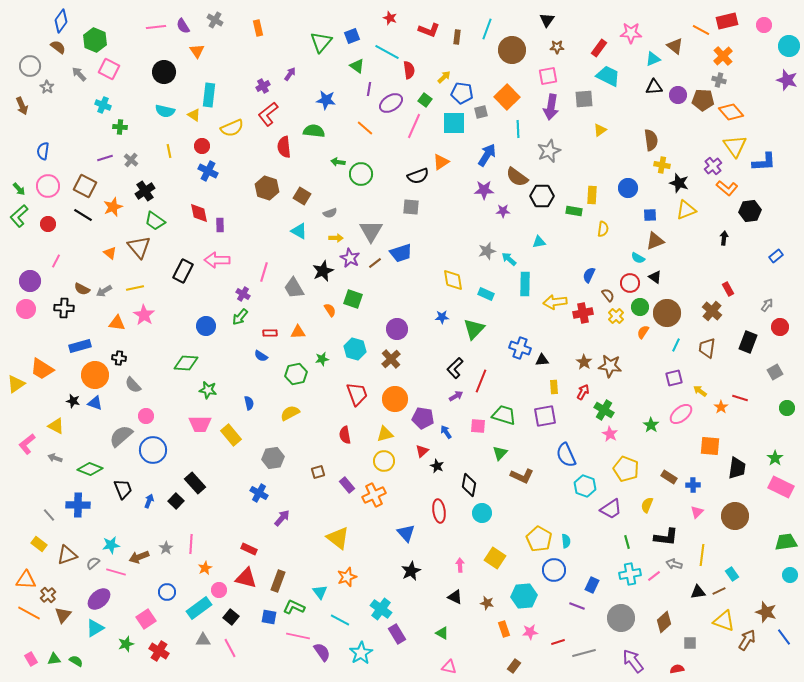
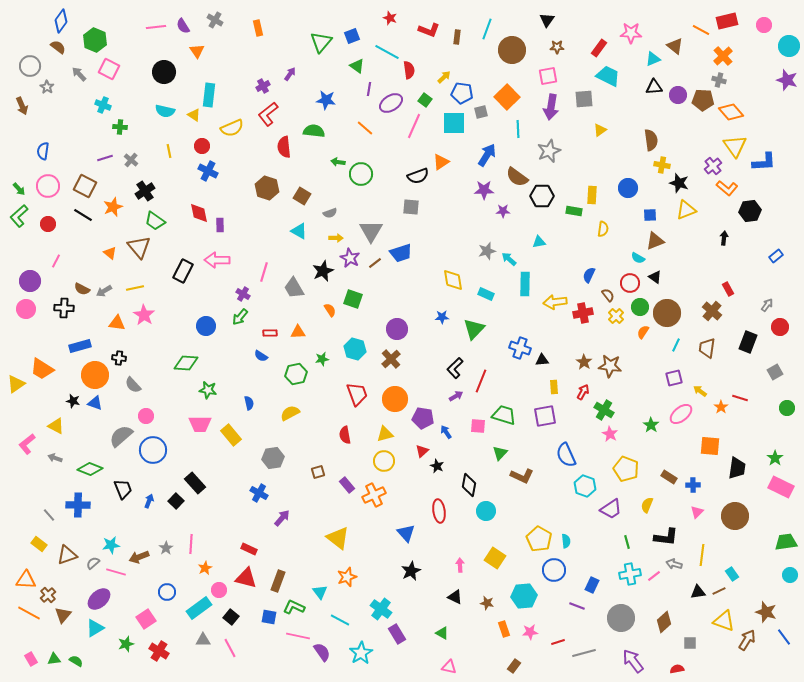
cyan circle at (482, 513): moved 4 px right, 2 px up
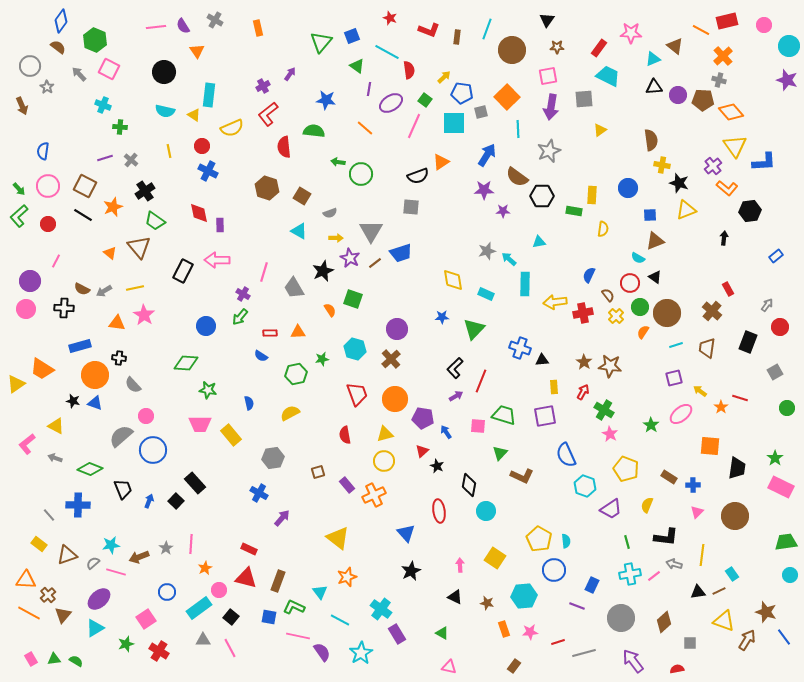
cyan line at (676, 345): rotated 48 degrees clockwise
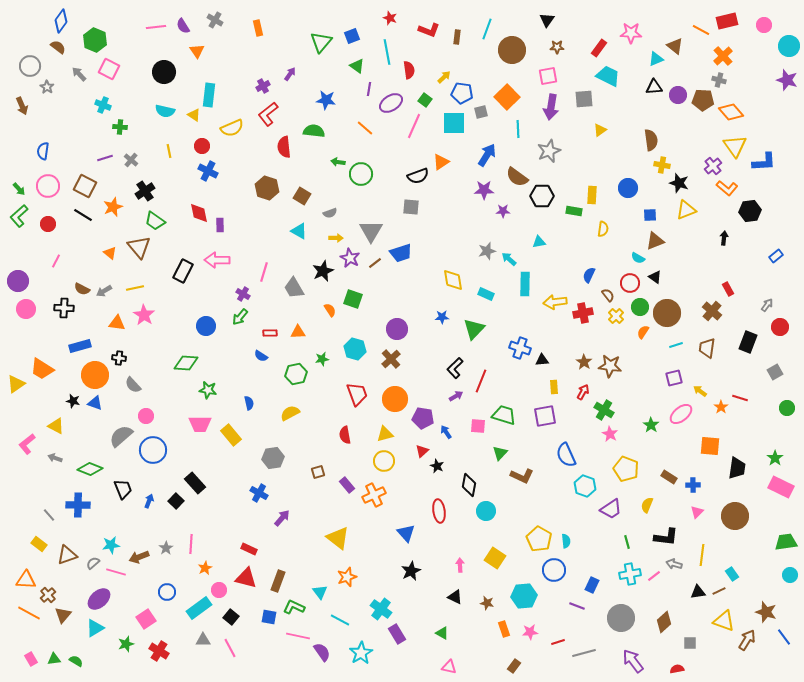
cyan line at (387, 52): rotated 50 degrees clockwise
cyan triangle at (653, 59): moved 3 px right
purple circle at (30, 281): moved 12 px left
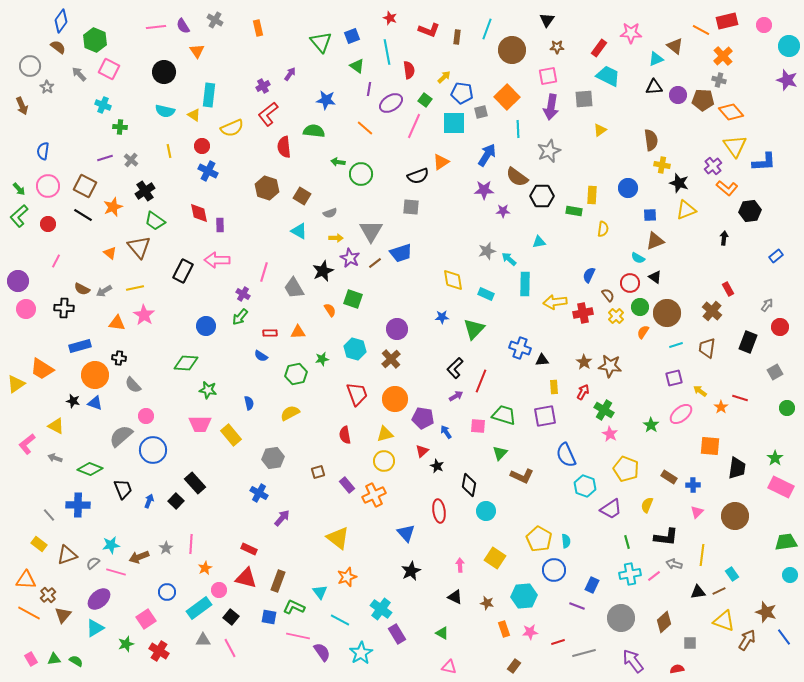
green triangle at (321, 42): rotated 20 degrees counterclockwise
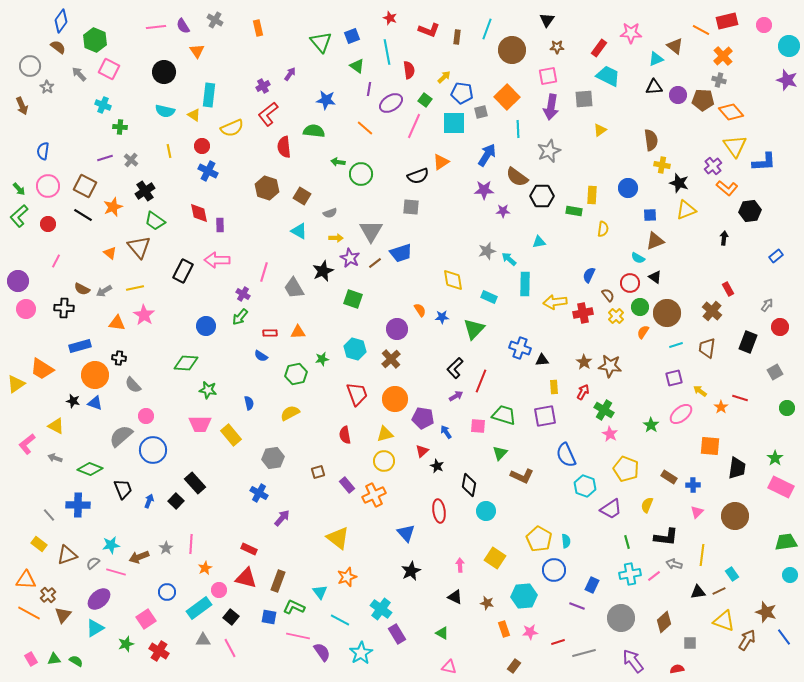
cyan rectangle at (486, 294): moved 3 px right, 3 px down
orange semicircle at (330, 310): moved 90 px right
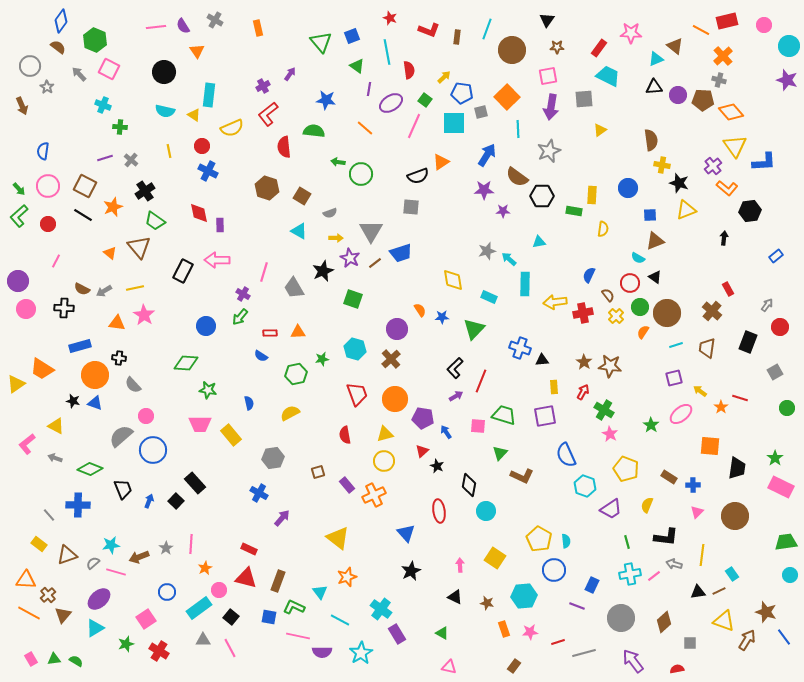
purple semicircle at (322, 652): rotated 126 degrees clockwise
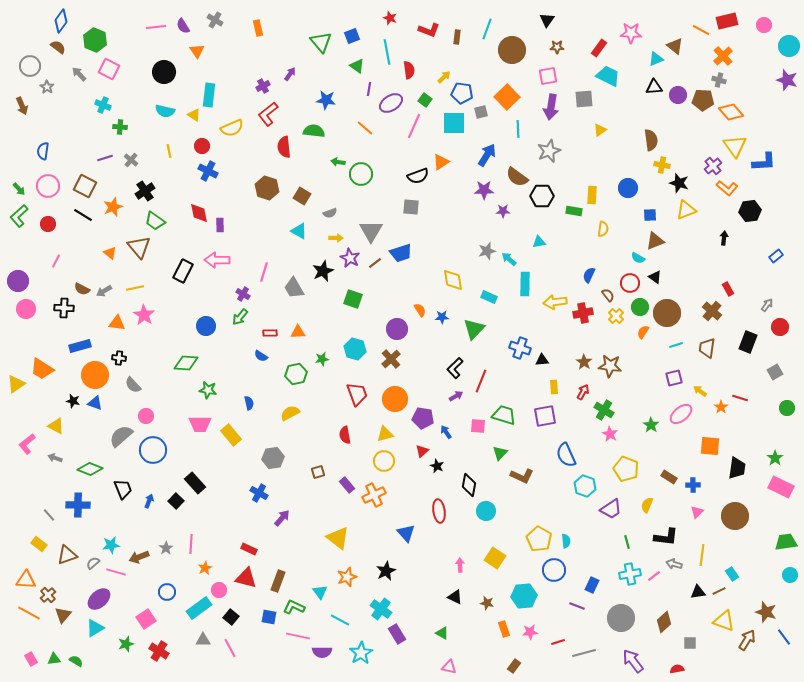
black star at (411, 571): moved 25 px left
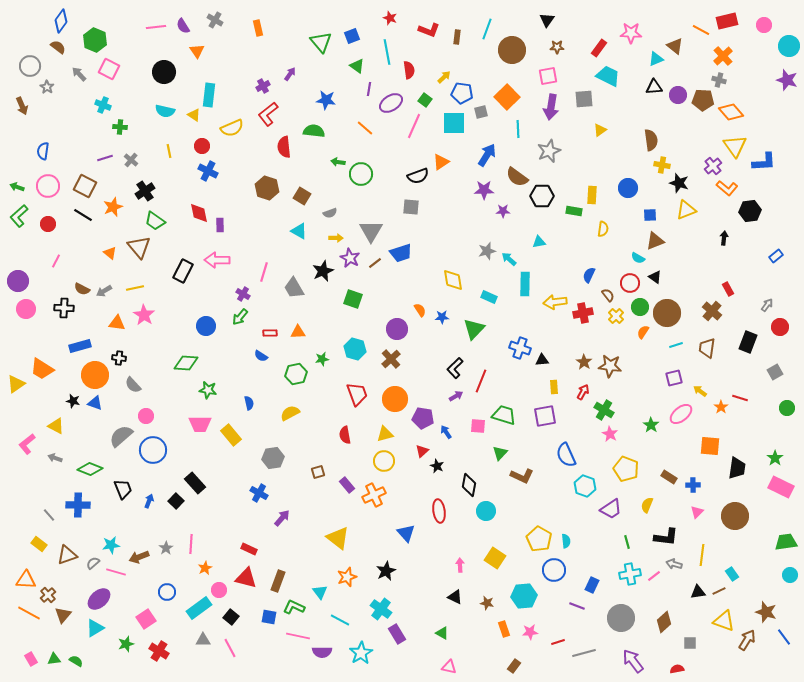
green arrow at (19, 189): moved 2 px left, 2 px up; rotated 152 degrees clockwise
